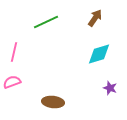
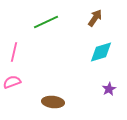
cyan diamond: moved 2 px right, 2 px up
purple star: moved 1 px left, 1 px down; rotated 24 degrees clockwise
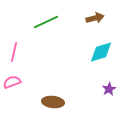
brown arrow: rotated 42 degrees clockwise
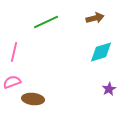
brown ellipse: moved 20 px left, 3 px up
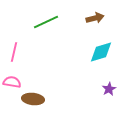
pink semicircle: rotated 30 degrees clockwise
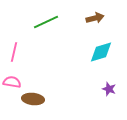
purple star: rotated 24 degrees counterclockwise
